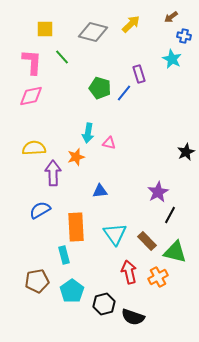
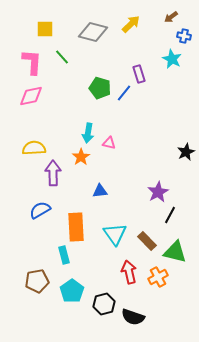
orange star: moved 5 px right; rotated 18 degrees counterclockwise
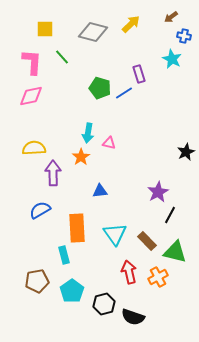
blue line: rotated 18 degrees clockwise
orange rectangle: moved 1 px right, 1 px down
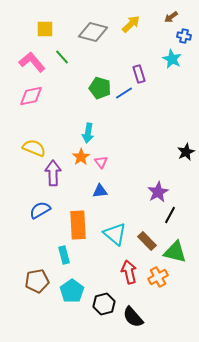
pink L-shape: rotated 44 degrees counterclockwise
pink triangle: moved 8 px left, 19 px down; rotated 40 degrees clockwise
yellow semicircle: rotated 25 degrees clockwise
orange rectangle: moved 1 px right, 3 px up
cyan triangle: rotated 15 degrees counterclockwise
black semicircle: rotated 30 degrees clockwise
